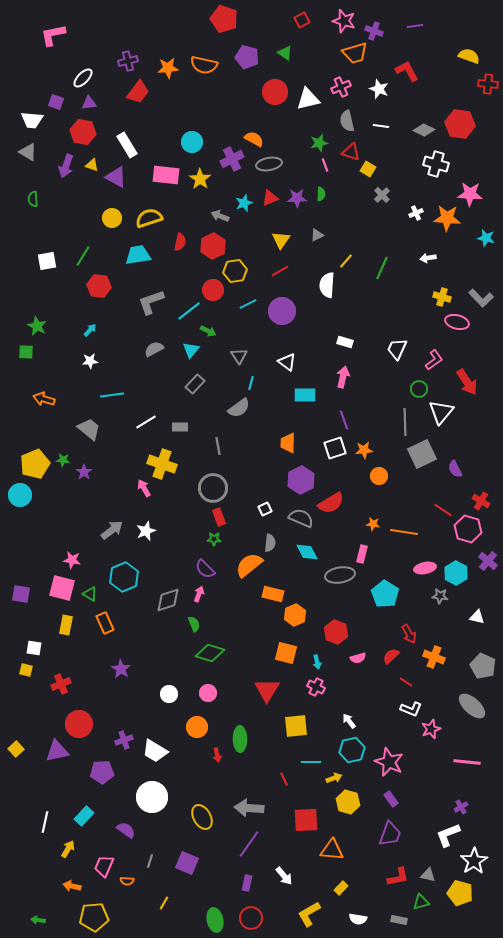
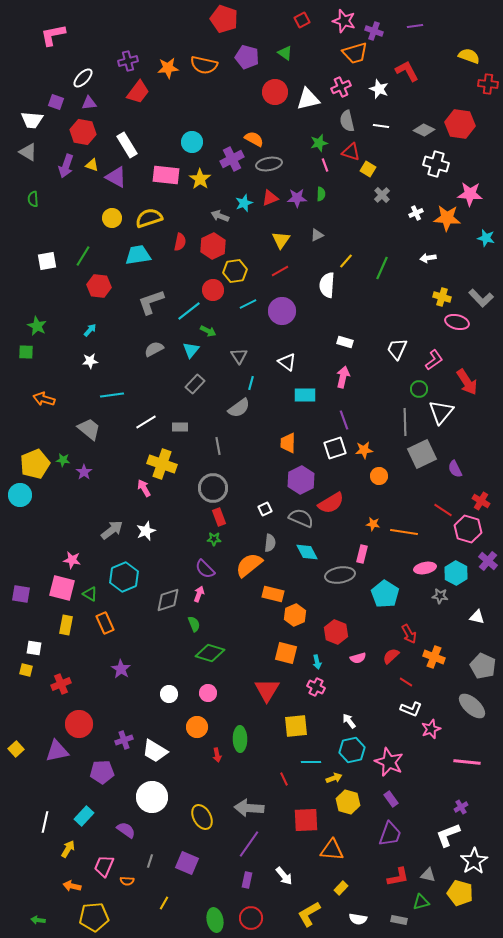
purple rectangle at (247, 883): moved 3 px up
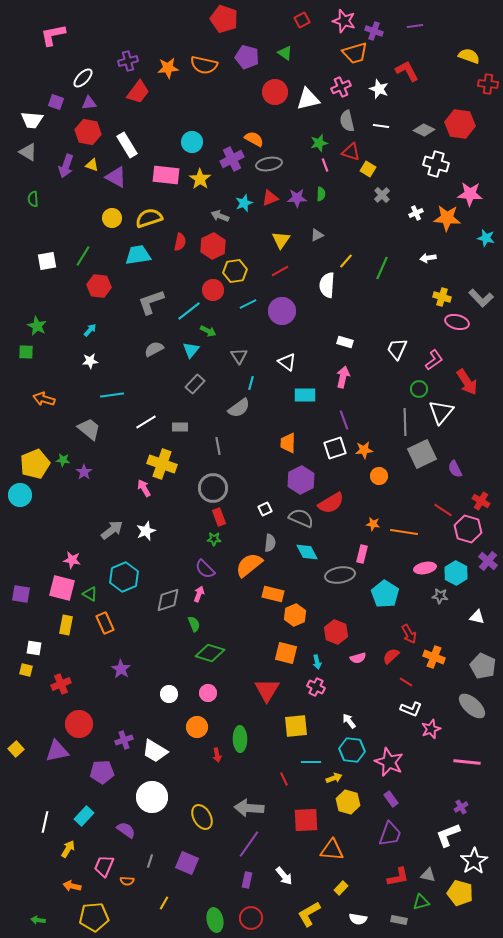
red hexagon at (83, 132): moved 5 px right
cyan hexagon at (352, 750): rotated 20 degrees clockwise
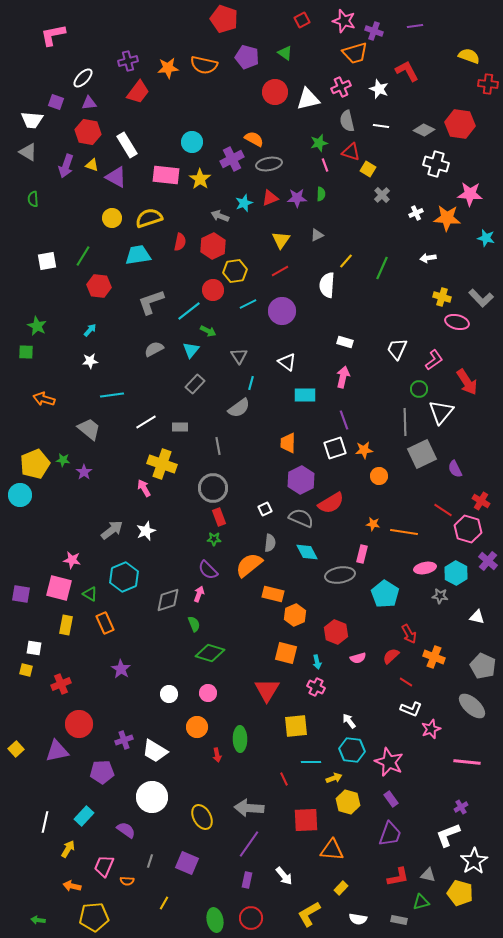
purple semicircle at (205, 569): moved 3 px right, 1 px down
pink square at (62, 588): moved 3 px left
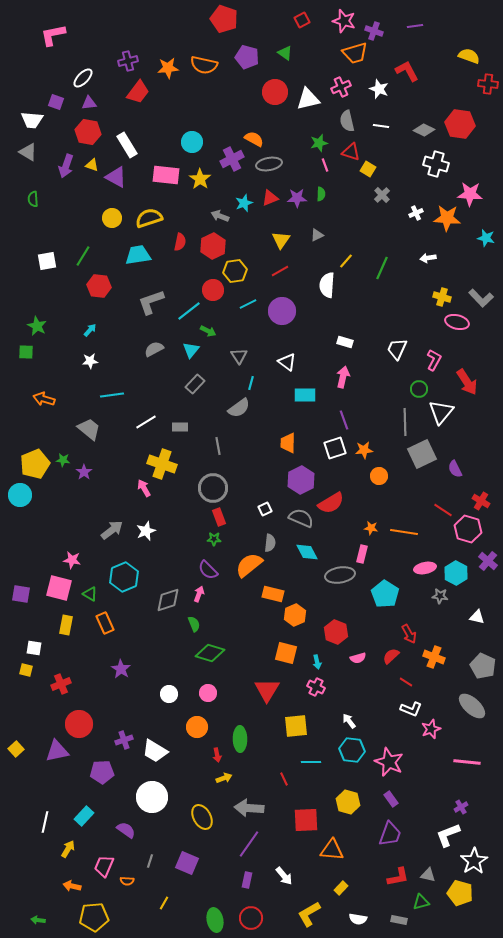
pink L-shape at (434, 360): rotated 25 degrees counterclockwise
orange star at (373, 524): moved 2 px left, 4 px down
yellow arrow at (334, 778): moved 110 px left
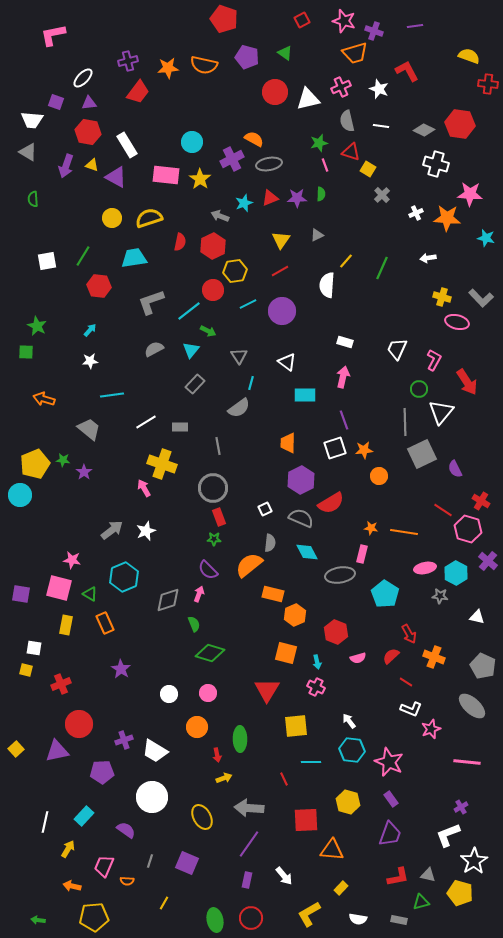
cyan trapezoid at (138, 255): moved 4 px left, 3 px down
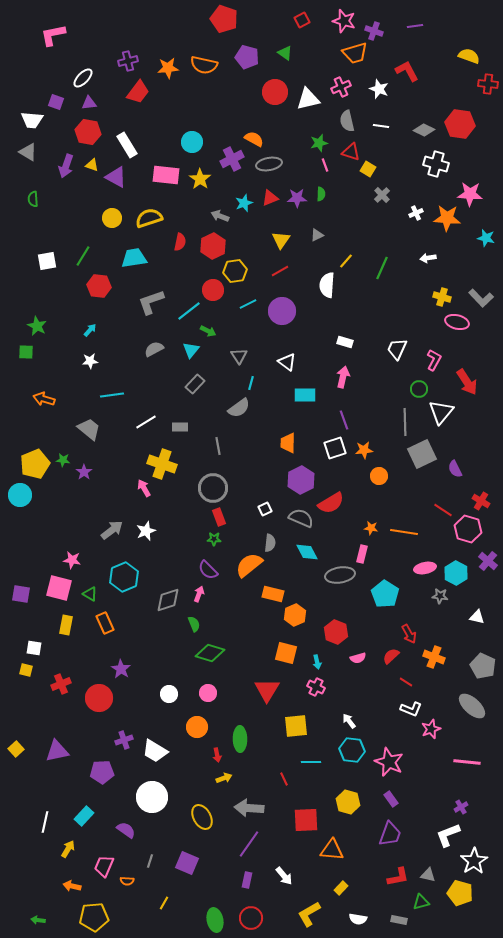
red circle at (79, 724): moved 20 px right, 26 px up
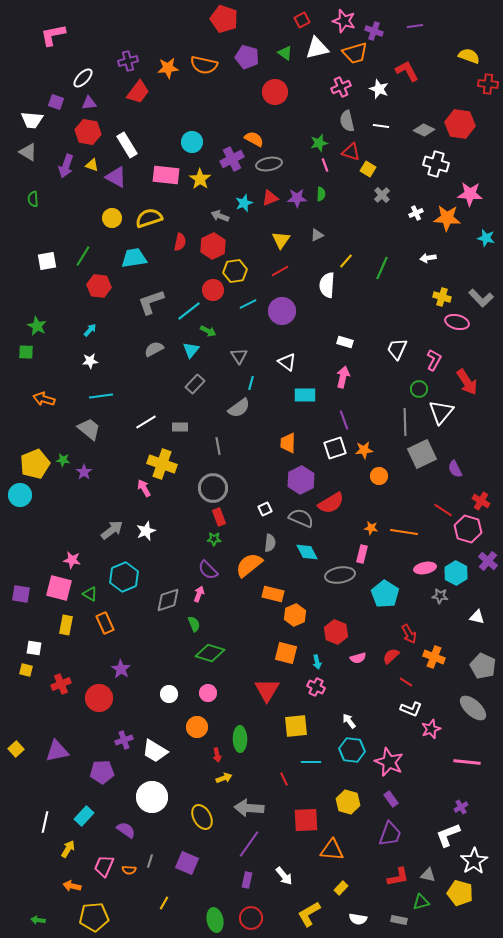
white triangle at (308, 99): moved 9 px right, 51 px up
cyan line at (112, 395): moved 11 px left, 1 px down
gray ellipse at (472, 706): moved 1 px right, 2 px down
orange semicircle at (127, 881): moved 2 px right, 11 px up
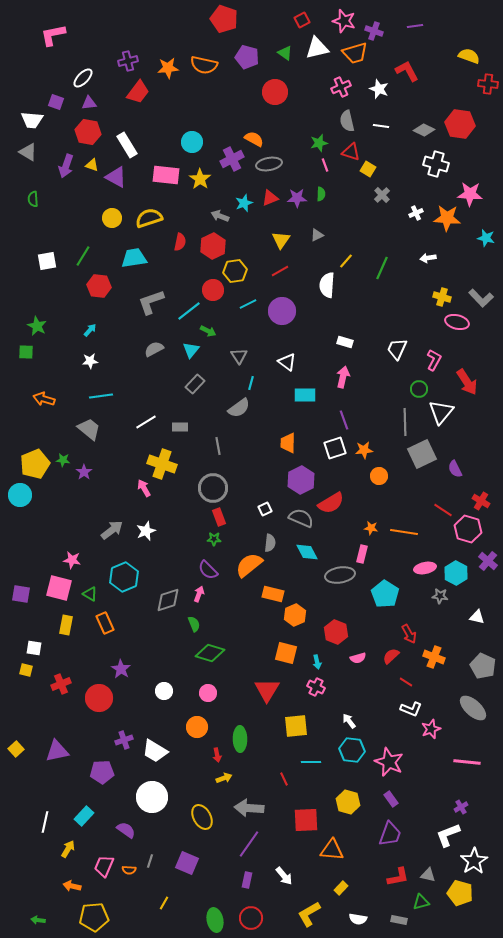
white circle at (169, 694): moved 5 px left, 3 px up
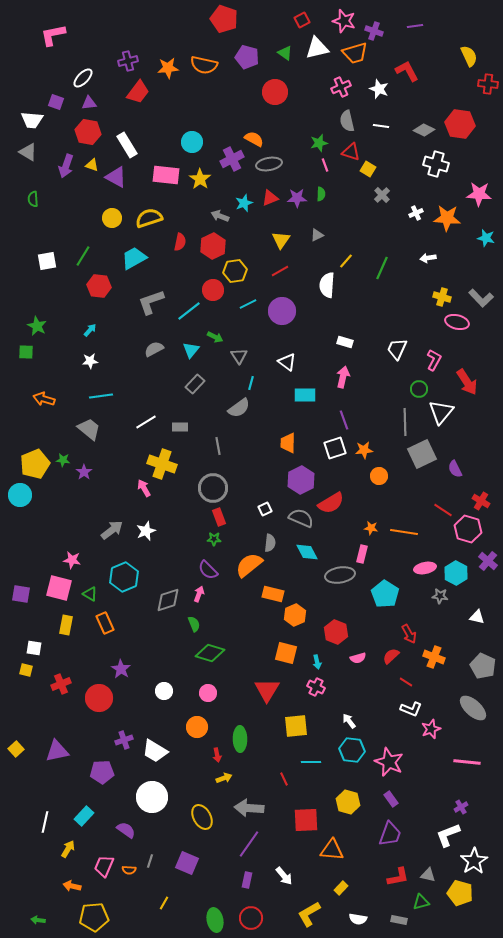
yellow semicircle at (469, 56): rotated 45 degrees clockwise
pink star at (470, 194): moved 9 px right
cyan trapezoid at (134, 258): rotated 20 degrees counterclockwise
green arrow at (208, 331): moved 7 px right, 6 px down
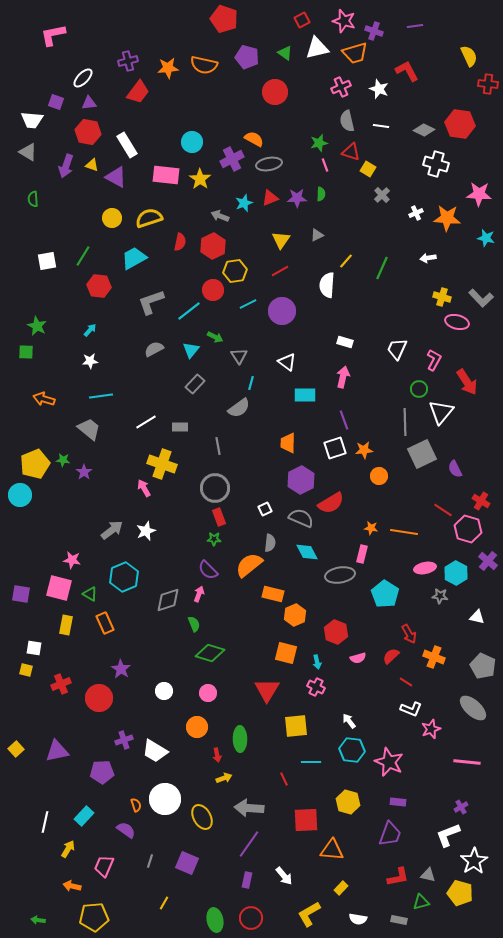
gray circle at (213, 488): moved 2 px right
white circle at (152, 797): moved 13 px right, 2 px down
purple rectangle at (391, 799): moved 7 px right, 3 px down; rotated 49 degrees counterclockwise
orange semicircle at (129, 870): moved 7 px right, 65 px up; rotated 112 degrees counterclockwise
